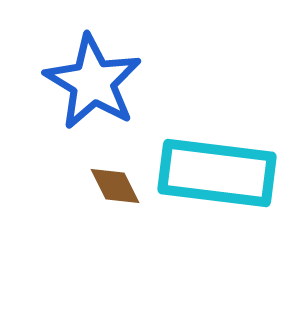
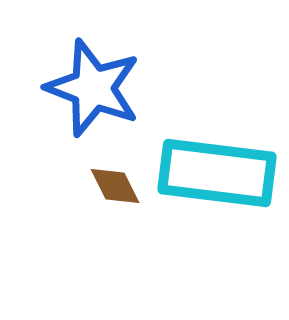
blue star: moved 6 px down; rotated 10 degrees counterclockwise
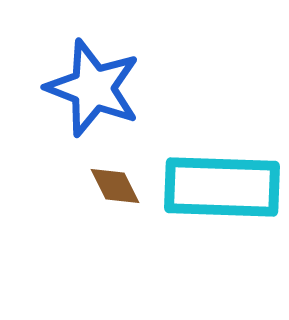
cyan rectangle: moved 5 px right, 14 px down; rotated 5 degrees counterclockwise
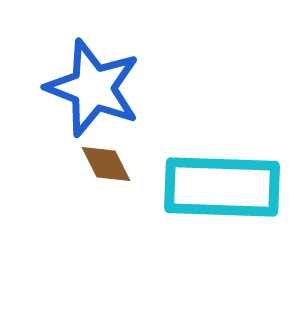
brown diamond: moved 9 px left, 22 px up
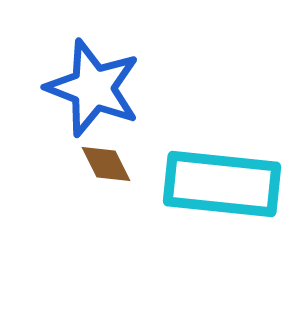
cyan rectangle: moved 3 px up; rotated 4 degrees clockwise
